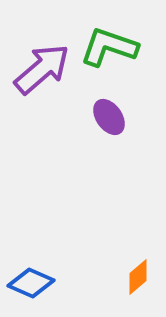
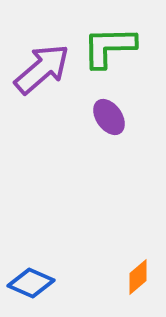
green L-shape: rotated 20 degrees counterclockwise
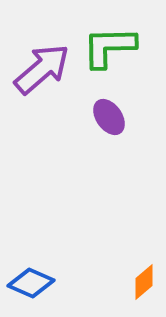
orange diamond: moved 6 px right, 5 px down
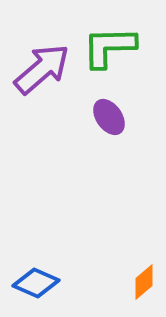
blue diamond: moved 5 px right
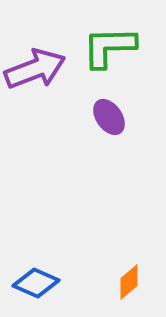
purple arrow: moved 7 px left; rotated 20 degrees clockwise
orange diamond: moved 15 px left
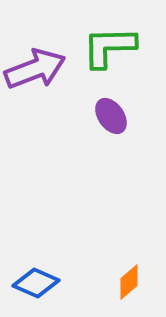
purple ellipse: moved 2 px right, 1 px up
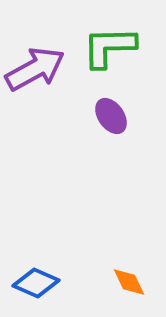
purple arrow: rotated 8 degrees counterclockwise
orange diamond: rotated 75 degrees counterclockwise
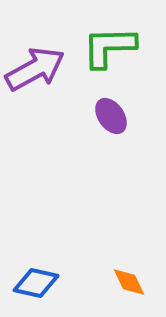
blue diamond: rotated 12 degrees counterclockwise
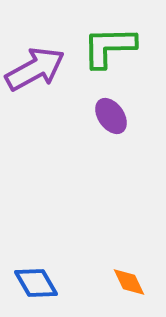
blue diamond: rotated 48 degrees clockwise
